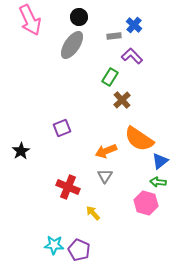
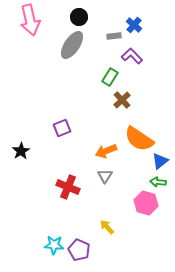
pink arrow: rotated 12 degrees clockwise
yellow arrow: moved 14 px right, 14 px down
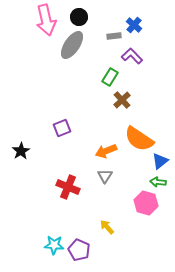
pink arrow: moved 16 px right
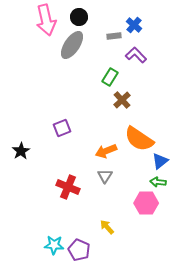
purple L-shape: moved 4 px right, 1 px up
pink hexagon: rotated 15 degrees counterclockwise
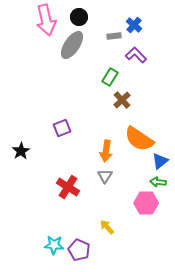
orange arrow: rotated 60 degrees counterclockwise
red cross: rotated 10 degrees clockwise
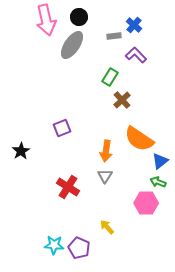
green arrow: rotated 14 degrees clockwise
purple pentagon: moved 2 px up
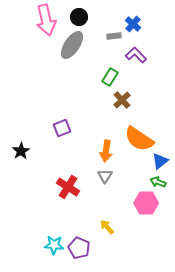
blue cross: moved 1 px left, 1 px up
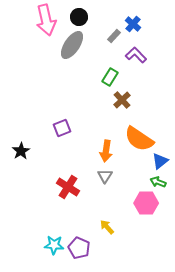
gray rectangle: rotated 40 degrees counterclockwise
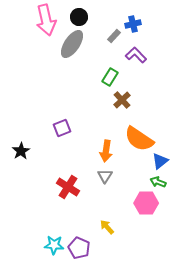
blue cross: rotated 35 degrees clockwise
gray ellipse: moved 1 px up
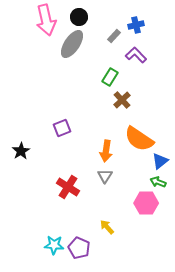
blue cross: moved 3 px right, 1 px down
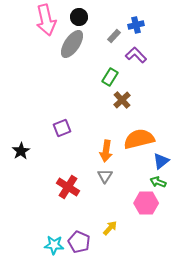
orange semicircle: rotated 132 degrees clockwise
blue triangle: moved 1 px right
yellow arrow: moved 3 px right, 1 px down; rotated 84 degrees clockwise
purple pentagon: moved 6 px up
